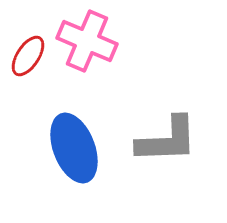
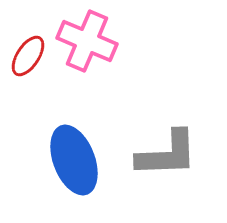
gray L-shape: moved 14 px down
blue ellipse: moved 12 px down
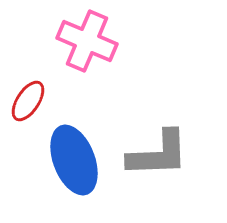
red ellipse: moved 45 px down
gray L-shape: moved 9 px left
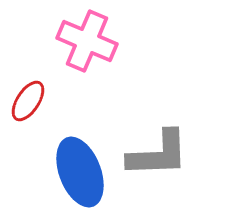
blue ellipse: moved 6 px right, 12 px down
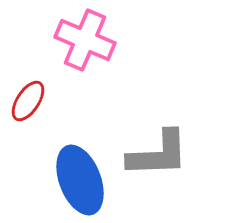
pink cross: moved 2 px left, 1 px up
blue ellipse: moved 8 px down
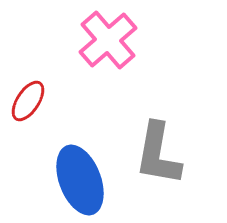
pink cross: moved 23 px right; rotated 26 degrees clockwise
gray L-shape: rotated 102 degrees clockwise
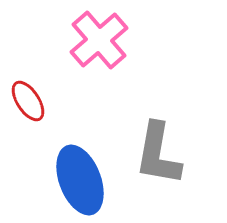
pink cross: moved 9 px left
red ellipse: rotated 66 degrees counterclockwise
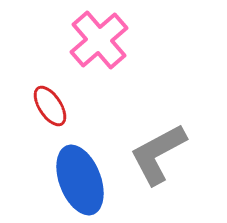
red ellipse: moved 22 px right, 5 px down
gray L-shape: rotated 52 degrees clockwise
